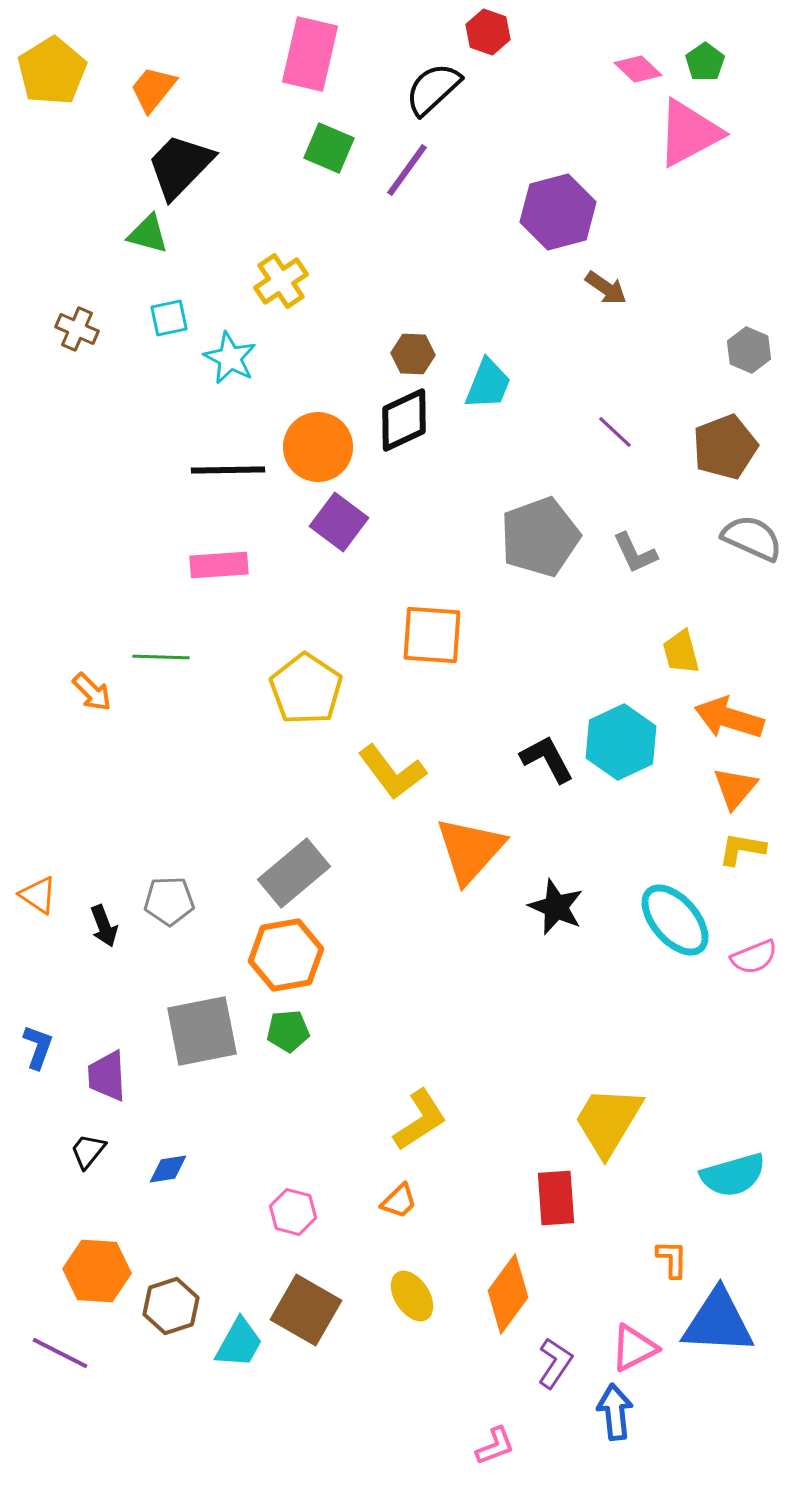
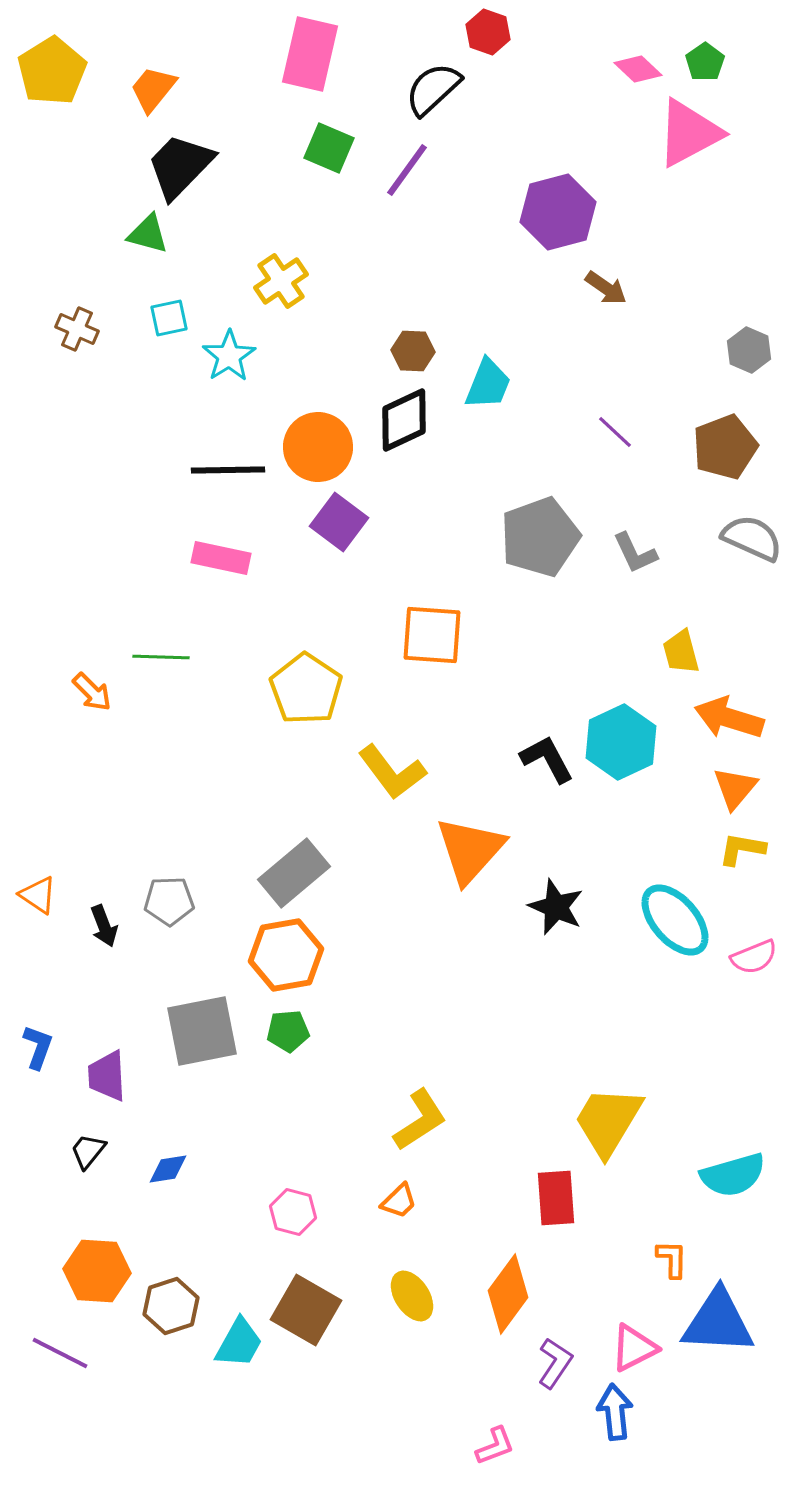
brown hexagon at (413, 354): moved 3 px up
cyan star at (230, 358): moved 1 px left, 2 px up; rotated 12 degrees clockwise
pink rectangle at (219, 565): moved 2 px right, 7 px up; rotated 16 degrees clockwise
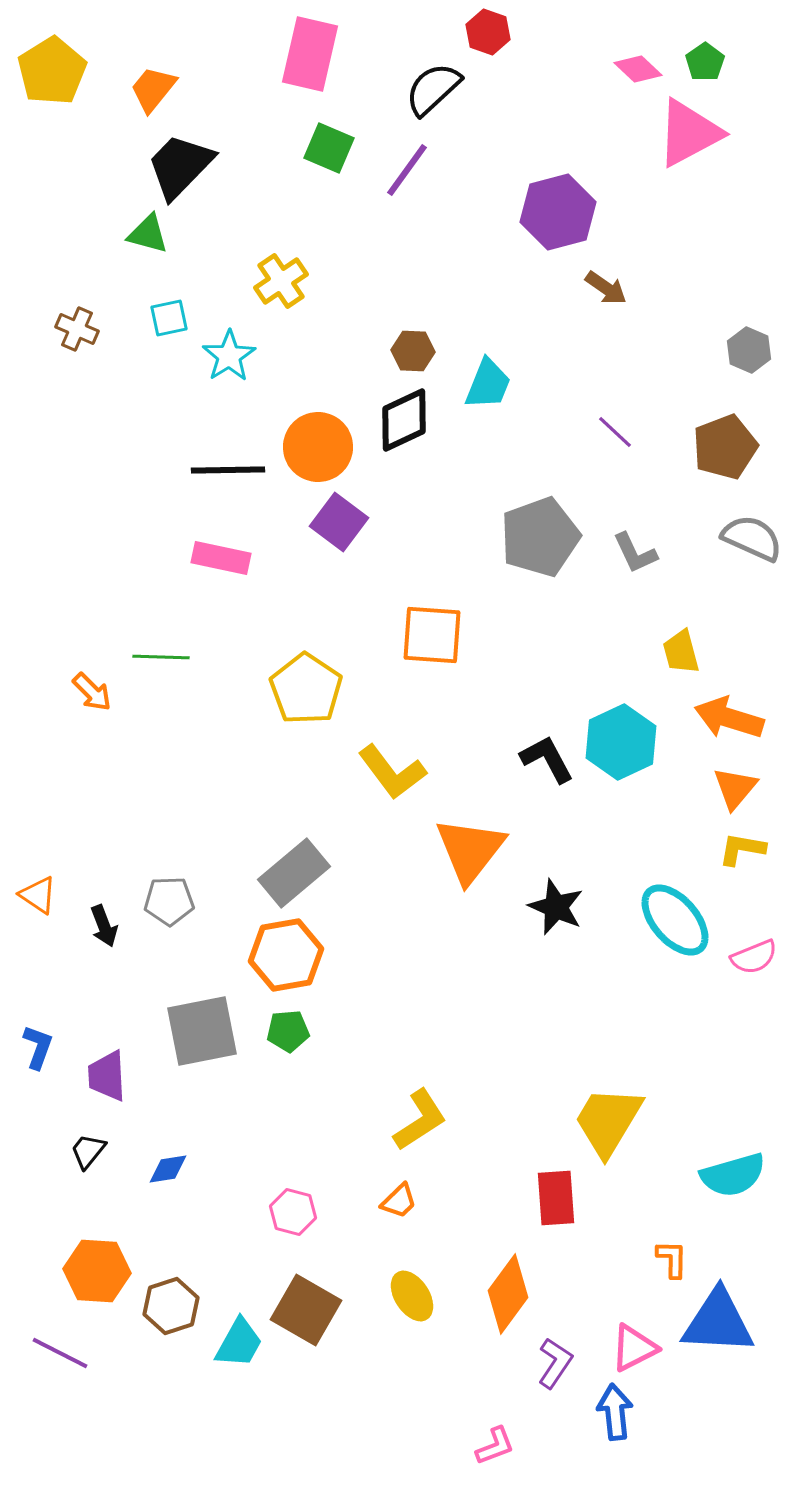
orange triangle at (470, 850): rotated 4 degrees counterclockwise
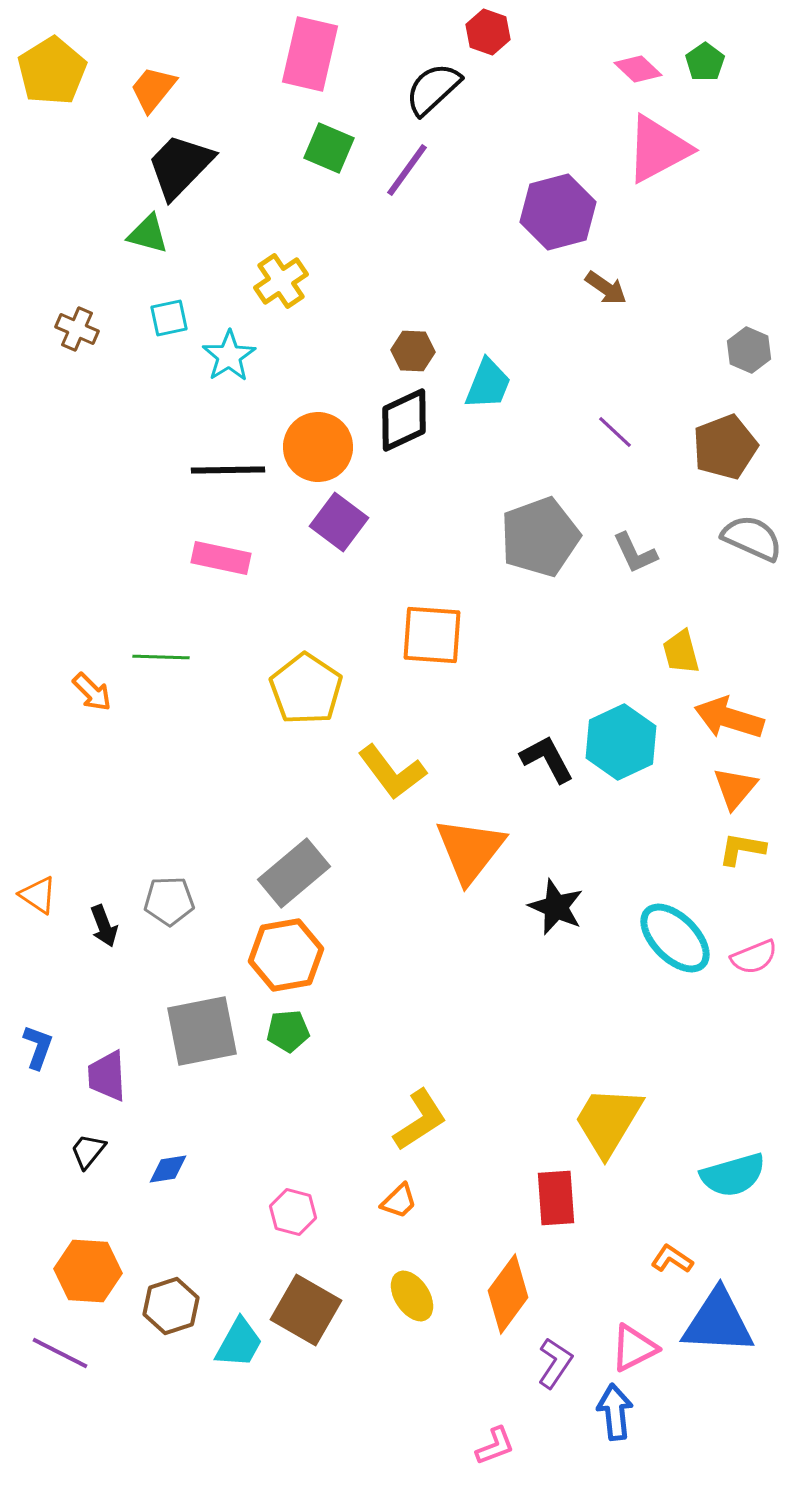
pink triangle at (689, 133): moved 31 px left, 16 px down
cyan ellipse at (675, 920): moved 18 px down; rotated 4 degrees counterclockwise
orange L-shape at (672, 1259): rotated 57 degrees counterclockwise
orange hexagon at (97, 1271): moved 9 px left
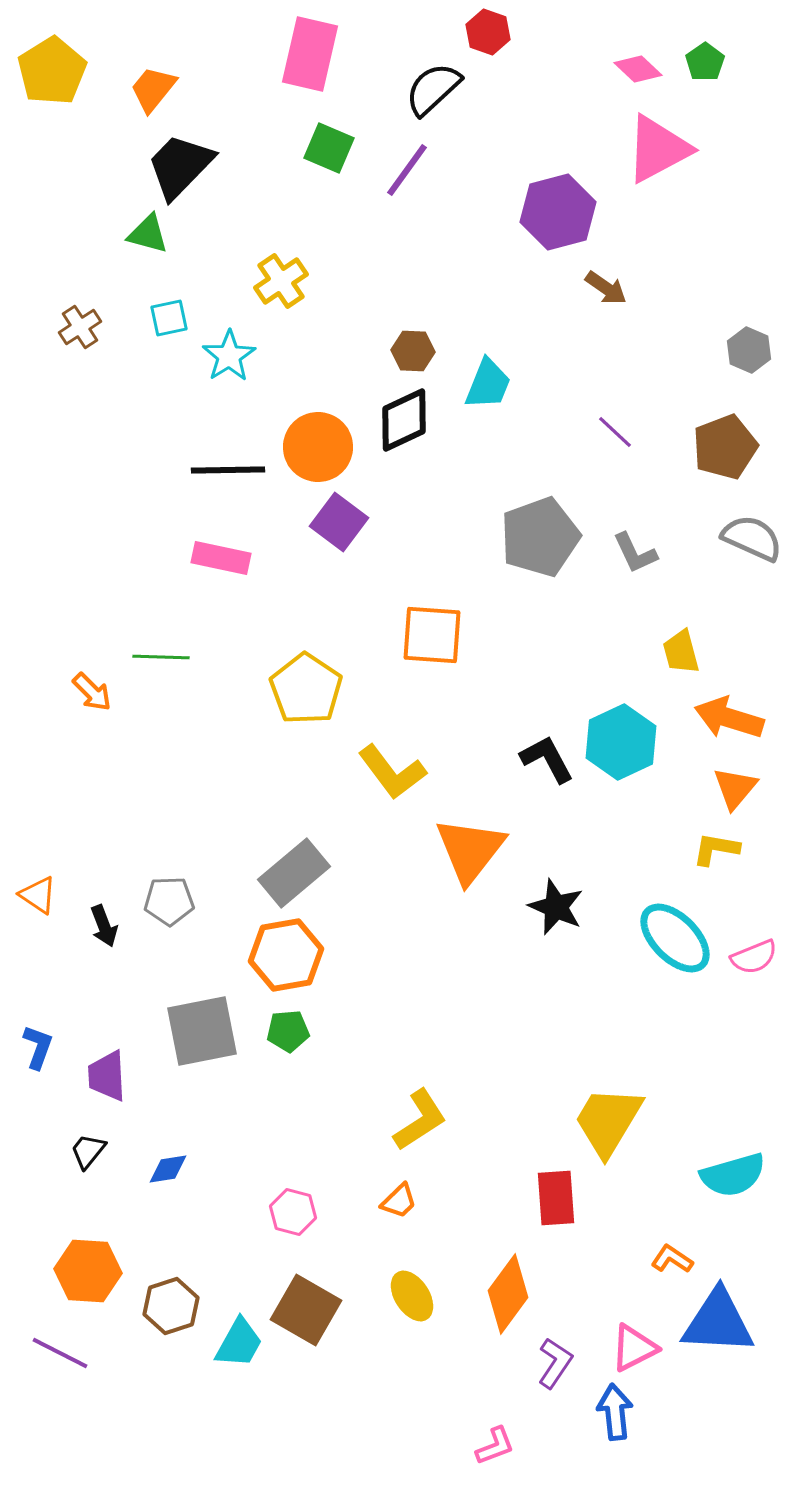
brown cross at (77, 329): moved 3 px right, 2 px up; rotated 33 degrees clockwise
yellow L-shape at (742, 849): moved 26 px left
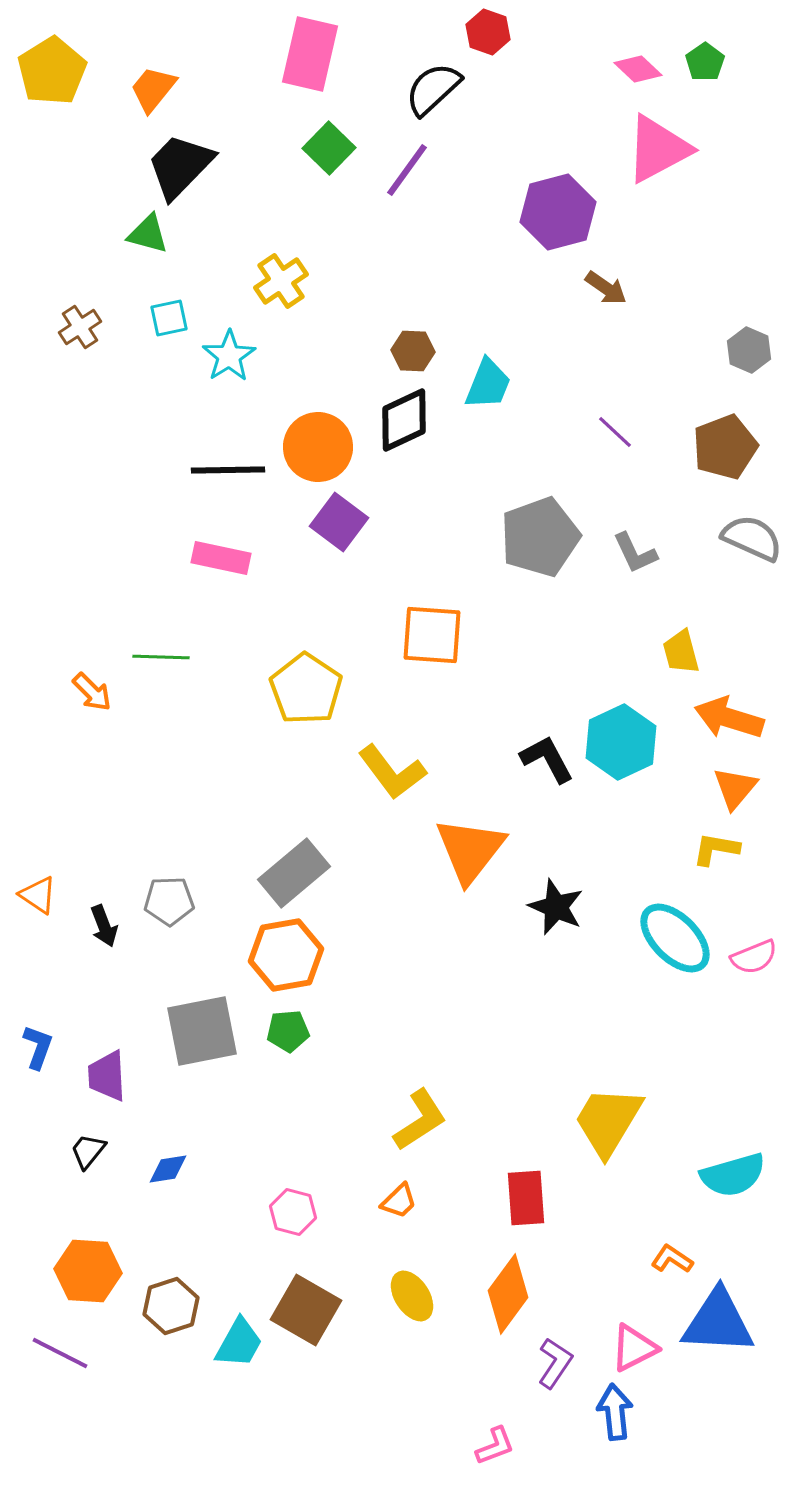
green square at (329, 148): rotated 21 degrees clockwise
red rectangle at (556, 1198): moved 30 px left
